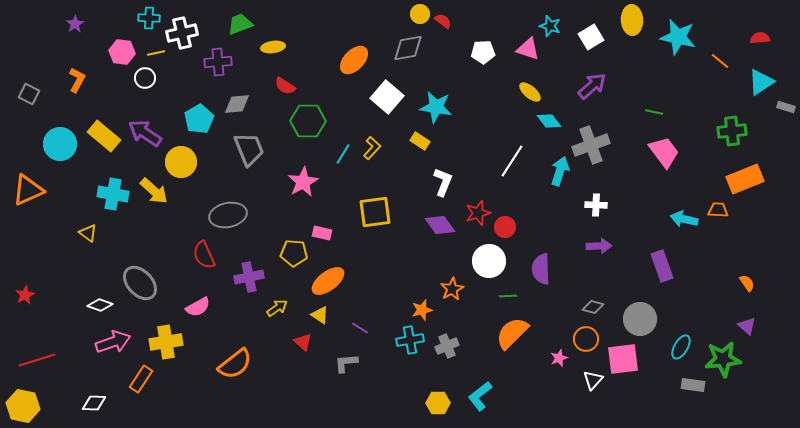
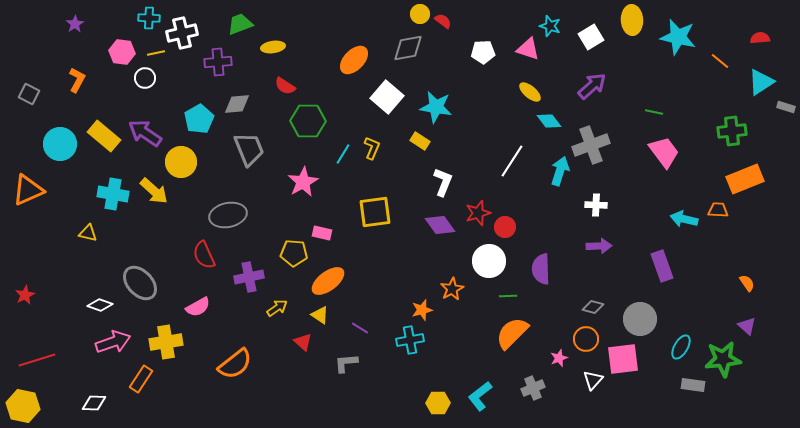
yellow L-shape at (372, 148): rotated 20 degrees counterclockwise
yellow triangle at (88, 233): rotated 24 degrees counterclockwise
gray cross at (447, 346): moved 86 px right, 42 px down
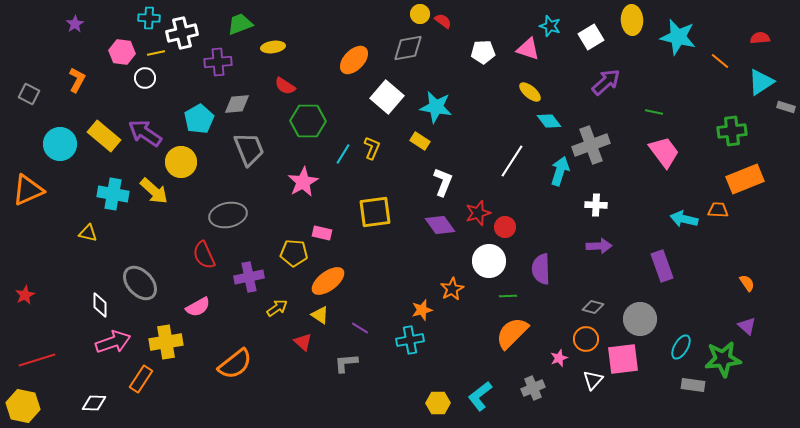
purple arrow at (592, 86): moved 14 px right, 4 px up
white diamond at (100, 305): rotated 70 degrees clockwise
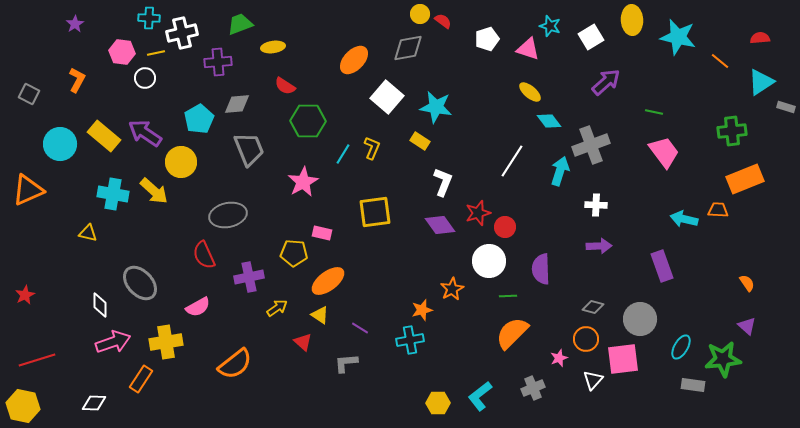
white pentagon at (483, 52): moved 4 px right, 13 px up; rotated 15 degrees counterclockwise
